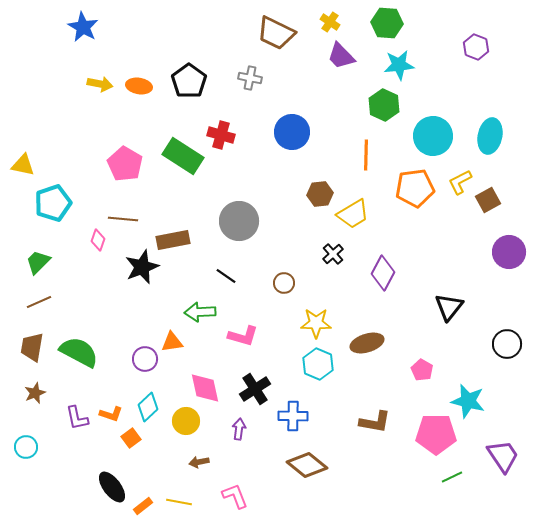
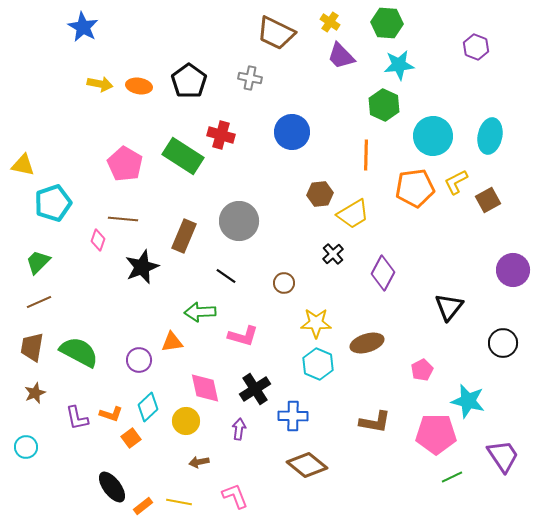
yellow L-shape at (460, 182): moved 4 px left
brown rectangle at (173, 240): moved 11 px right, 4 px up; rotated 56 degrees counterclockwise
purple circle at (509, 252): moved 4 px right, 18 px down
black circle at (507, 344): moved 4 px left, 1 px up
purple circle at (145, 359): moved 6 px left, 1 px down
pink pentagon at (422, 370): rotated 15 degrees clockwise
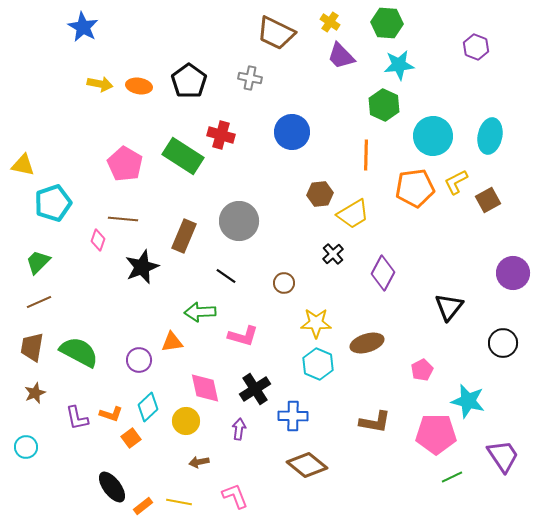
purple circle at (513, 270): moved 3 px down
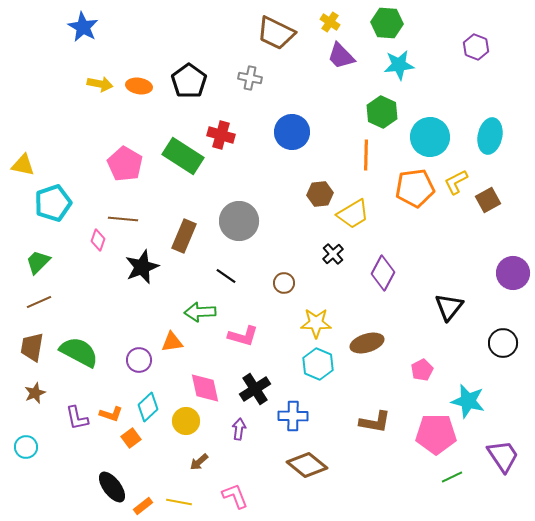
green hexagon at (384, 105): moved 2 px left, 7 px down
cyan circle at (433, 136): moved 3 px left, 1 px down
brown arrow at (199, 462): rotated 30 degrees counterclockwise
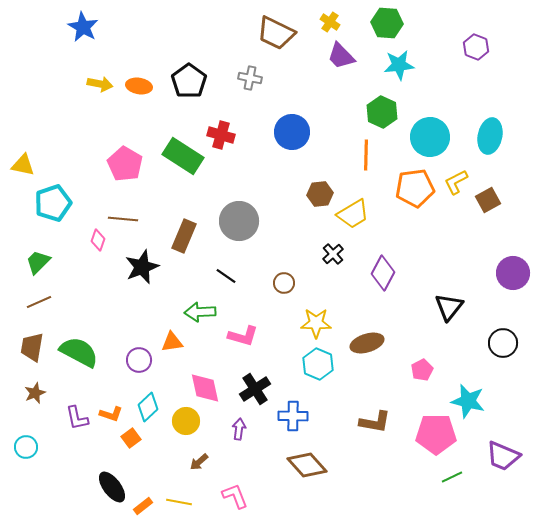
purple trapezoid at (503, 456): rotated 147 degrees clockwise
brown diamond at (307, 465): rotated 9 degrees clockwise
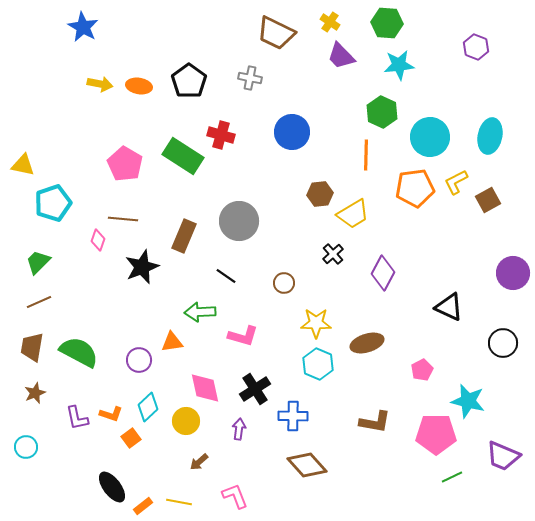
black triangle at (449, 307): rotated 44 degrees counterclockwise
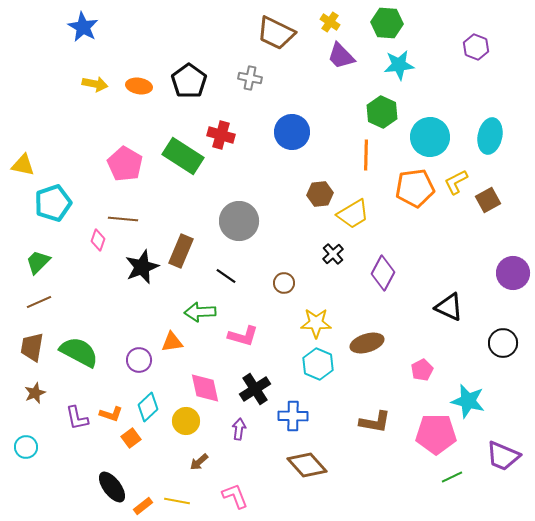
yellow arrow at (100, 84): moved 5 px left
brown rectangle at (184, 236): moved 3 px left, 15 px down
yellow line at (179, 502): moved 2 px left, 1 px up
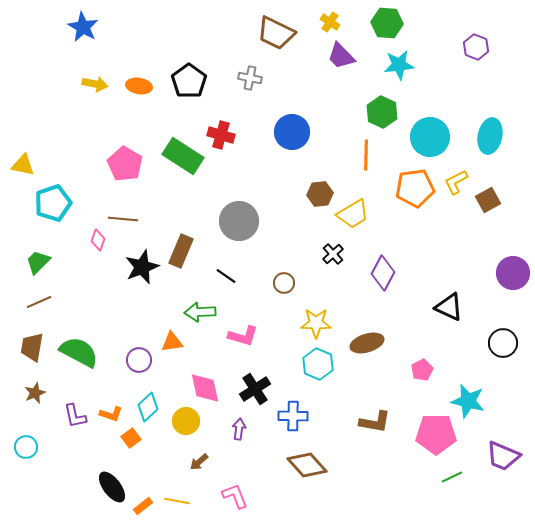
purple L-shape at (77, 418): moved 2 px left, 2 px up
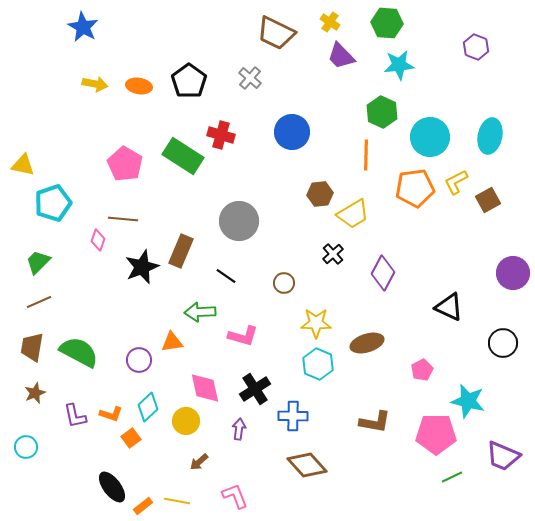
gray cross at (250, 78): rotated 30 degrees clockwise
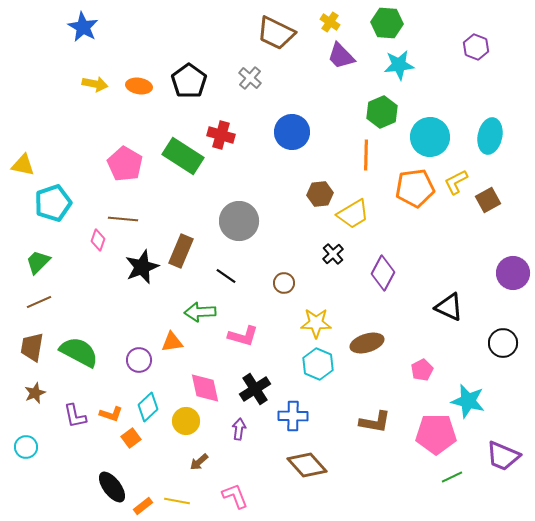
green hexagon at (382, 112): rotated 12 degrees clockwise
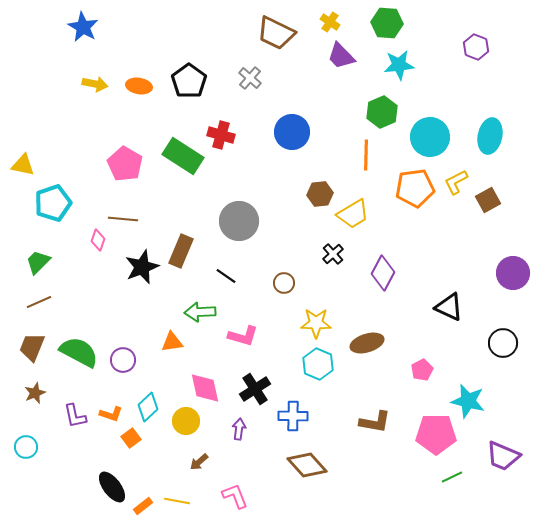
brown trapezoid at (32, 347): rotated 12 degrees clockwise
purple circle at (139, 360): moved 16 px left
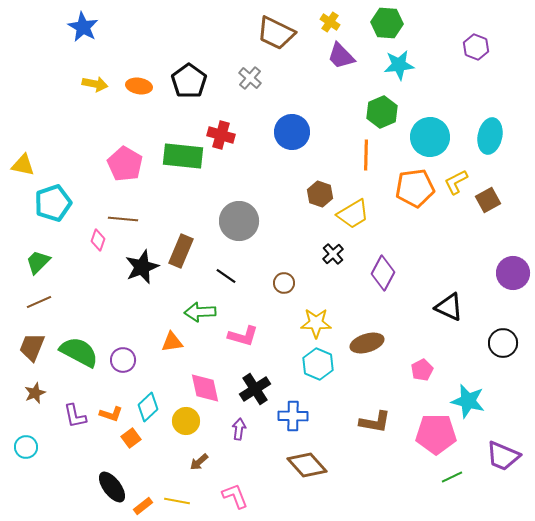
green rectangle at (183, 156): rotated 27 degrees counterclockwise
brown hexagon at (320, 194): rotated 25 degrees clockwise
